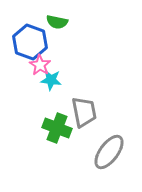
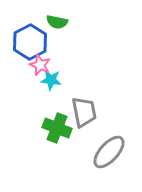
blue hexagon: rotated 12 degrees clockwise
pink star: rotated 10 degrees counterclockwise
gray ellipse: rotated 6 degrees clockwise
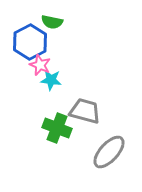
green semicircle: moved 5 px left
gray trapezoid: moved 1 px right, 1 px up; rotated 64 degrees counterclockwise
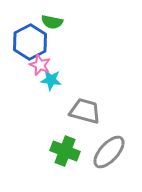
green cross: moved 8 px right, 23 px down
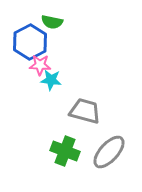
pink star: rotated 20 degrees counterclockwise
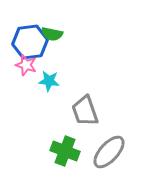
green semicircle: moved 12 px down
blue hexagon: rotated 20 degrees clockwise
pink star: moved 14 px left; rotated 15 degrees clockwise
cyan star: moved 2 px left, 1 px down
gray trapezoid: rotated 124 degrees counterclockwise
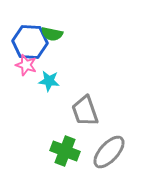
blue hexagon: rotated 12 degrees clockwise
